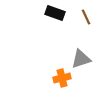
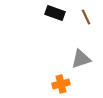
orange cross: moved 1 px left, 6 px down
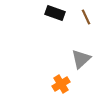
gray triangle: rotated 25 degrees counterclockwise
orange cross: rotated 18 degrees counterclockwise
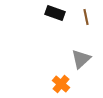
brown line: rotated 14 degrees clockwise
orange cross: rotated 18 degrees counterclockwise
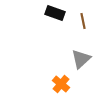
brown line: moved 3 px left, 4 px down
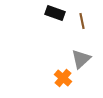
brown line: moved 1 px left
orange cross: moved 2 px right, 6 px up
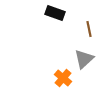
brown line: moved 7 px right, 8 px down
gray triangle: moved 3 px right
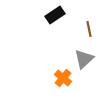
black rectangle: moved 2 px down; rotated 54 degrees counterclockwise
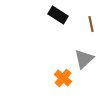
black rectangle: moved 3 px right; rotated 66 degrees clockwise
brown line: moved 2 px right, 5 px up
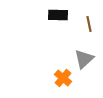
black rectangle: rotated 30 degrees counterclockwise
brown line: moved 2 px left
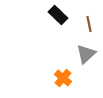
black rectangle: rotated 42 degrees clockwise
gray triangle: moved 2 px right, 5 px up
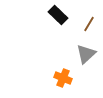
brown line: rotated 42 degrees clockwise
orange cross: rotated 18 degrees counterclockwise
